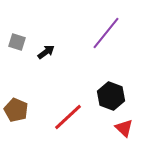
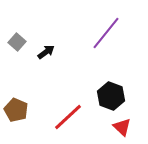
gray square: rotated 24 degrees clockwise
red triangle: moved 2 px left, 1 px up
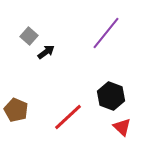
gray square: moved 12 px right, 6 px up
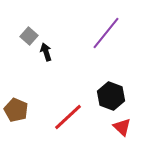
black arrow: rotated 72 degrees counterclockwise
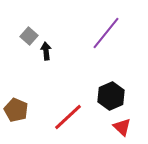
black arrow: moved 1 px up; rotated 12 degrees clockwise
black hexagon: rotated 16 degrees clockwise
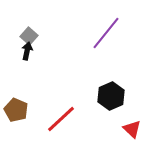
black arrow: moved 19 px left; rotated 18 degrees clockwise
red line: moved 7 px left, 2 px down
red triangle: moved 10 px right, 2 px down
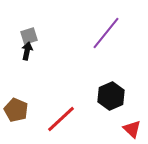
gray square: rotated 30 degrees clockwise
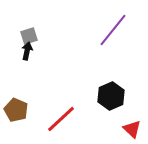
purple line: moved 7 px right, 3 px up
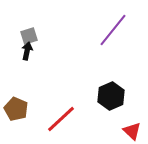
brown pentagon: moved 1 px up
red triangle: moved 2 px down
